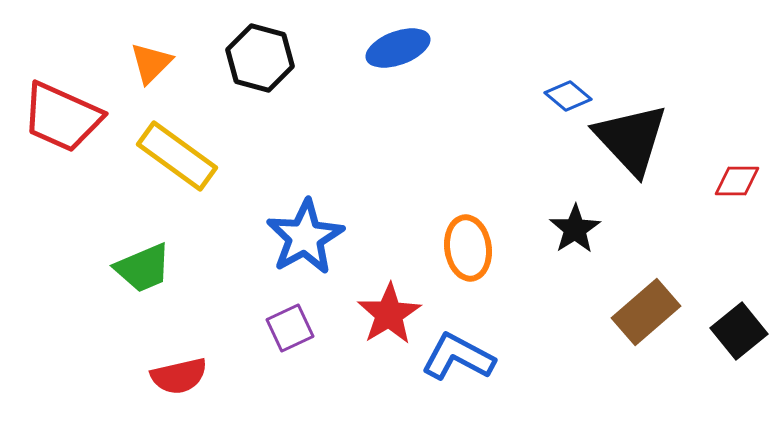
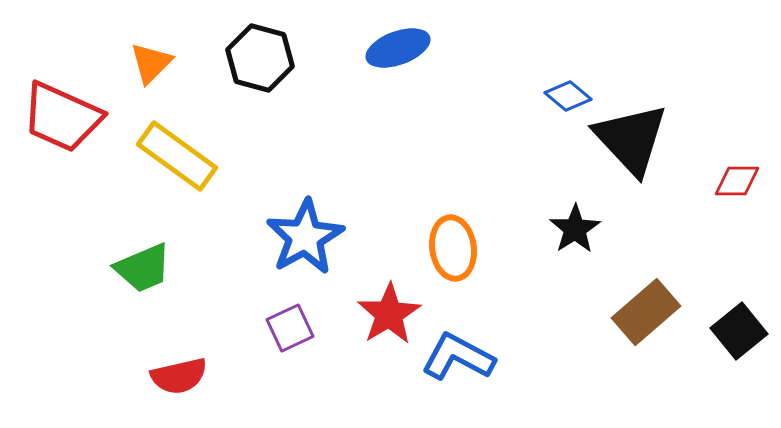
orange ellipse: moved 15 px left
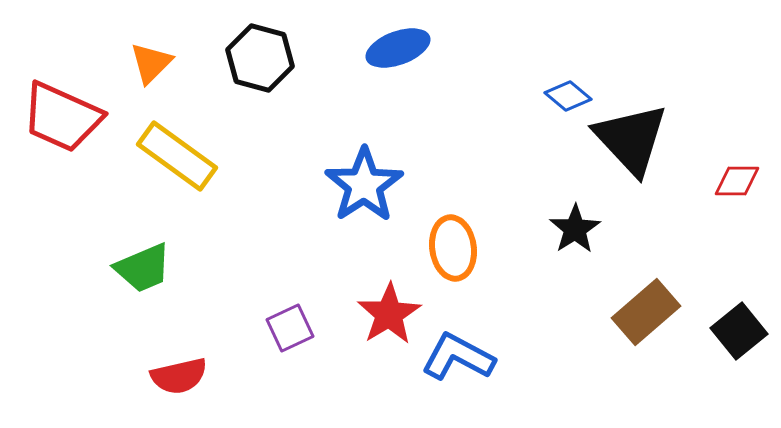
blue star: moved 59 px right, 52 px up; rotated 4 degrees counterclockwise
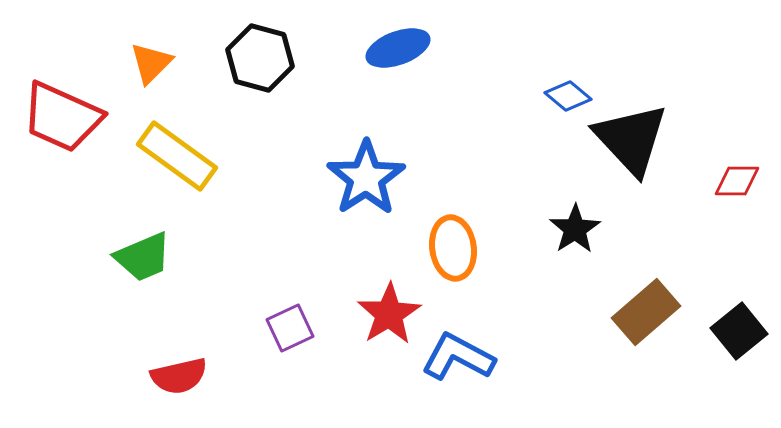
blue star: moved 2 px right, 7 px up
green trapezoid: moved 11 px up
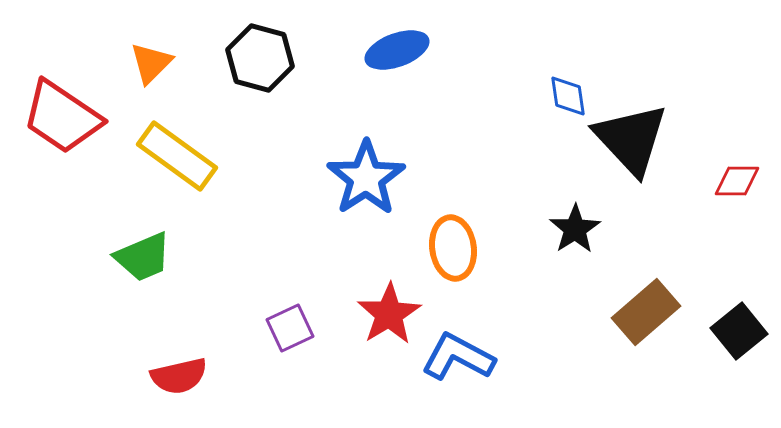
blue ellipse: moved 1 px left, 2 px down
blue diamond: rotated 42 degrees clockwise
red trapezoid: rotated 10 degrees clockwise
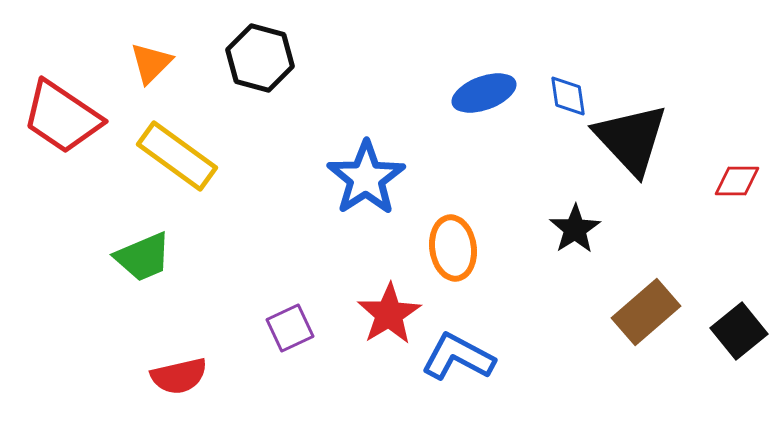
blue ellipse: moved 87 px right, 43 px down
